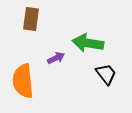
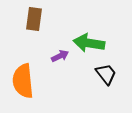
brown rectangle: moved 3 px right
green arrow: moved 1 px right
purple arrow: moved 4 px right, 2 px up
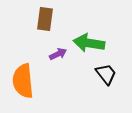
brown rectangle: moved 11 px right
purple arrow: moved 2 px left, 2 px up
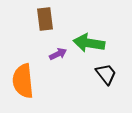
brown rectangle: rotated 15 degrees counterclockwise
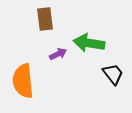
black trapezoid: moved 7 px right
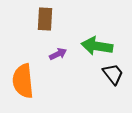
brown rectangle: rotated 10 degrees clockwise
green arrow: moved 8 px right, 3 px down
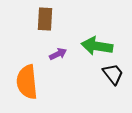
orange semicircle: moved 4 px right, 1 px down
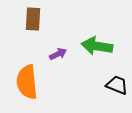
brown rectangle: moved 12 px left
black trapezoid: moved 4 px right, 11 px down; rotated 30 degrees counterclockwise
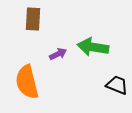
green arrow: moved 4 px left, 1 px down
orange semicircle: rotated 8 degrees counterclockwise
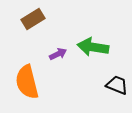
brown rectangle: rotated 55 degrees clockwise
